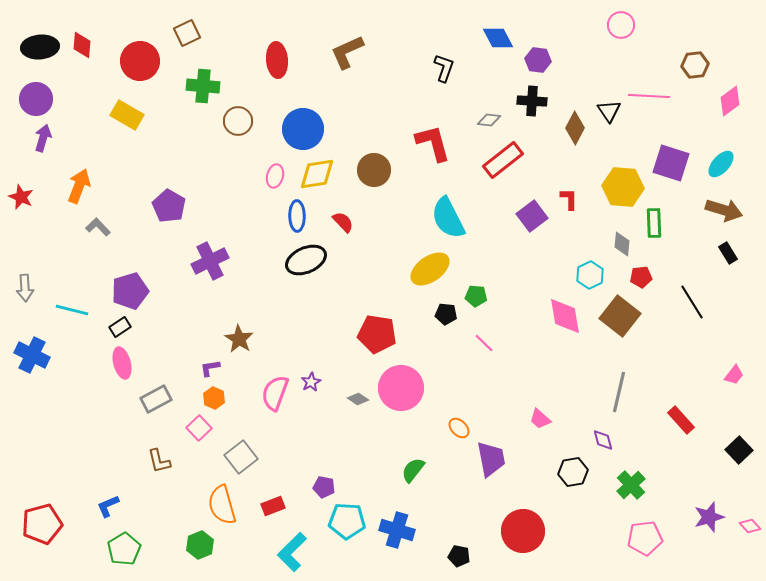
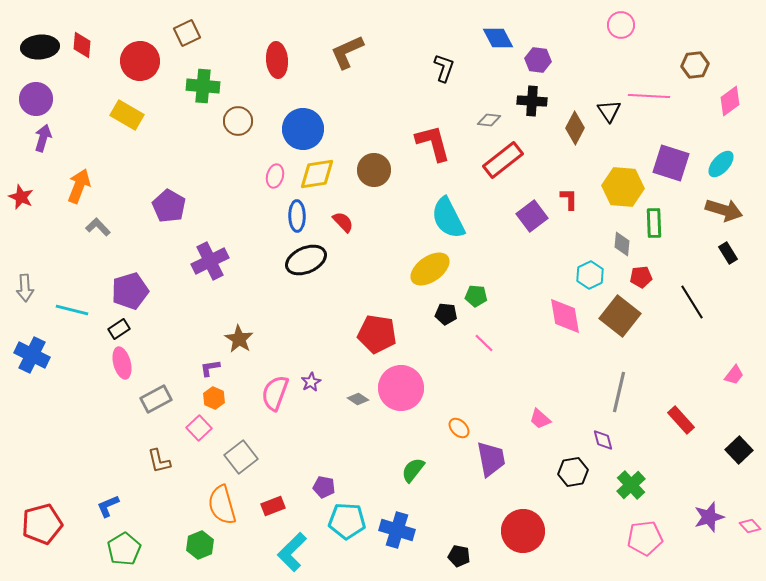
black rectangle at (120, 327): moved 1 px left, 2 px down
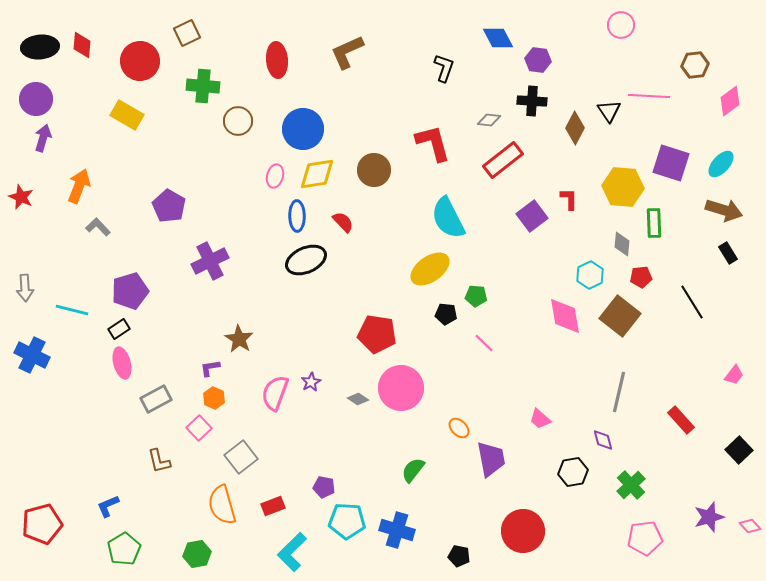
green hexagon at (200, 545): moved 3 px left, 9 px down; rotated 12 degrees clockwise
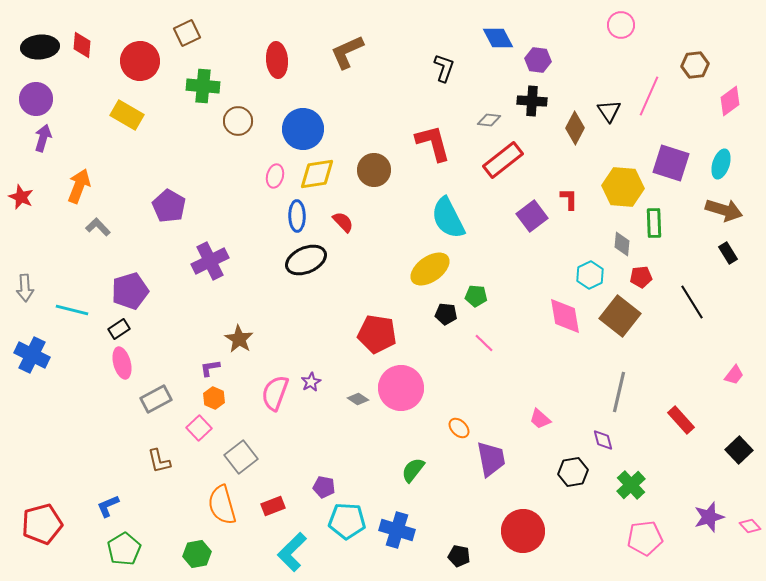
pink line at (649, 96): rotated 69 degrees counterclockwise
cyan ellipse at (721, 164): rotated 24 degrees counterclockwise
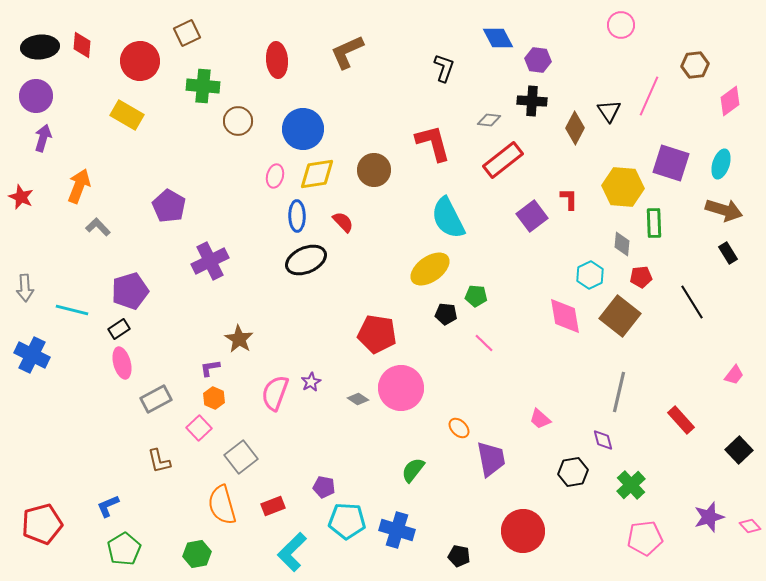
purple circle at (36, 99): moved 3 px up
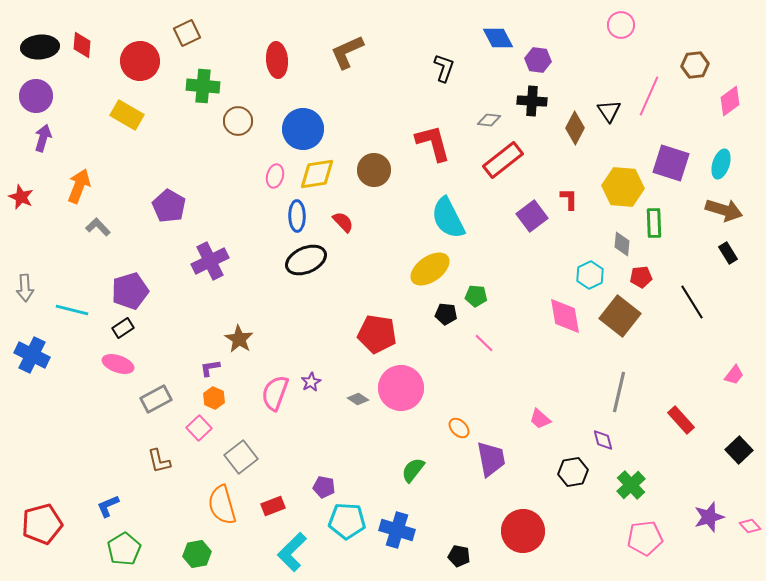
black rectangle at (119, 329): moved 4 px right, 1 px up
pink ellipse at (122, 363): moved 4 px left, 1 px down; rotated 56 degrees counterclockwise
